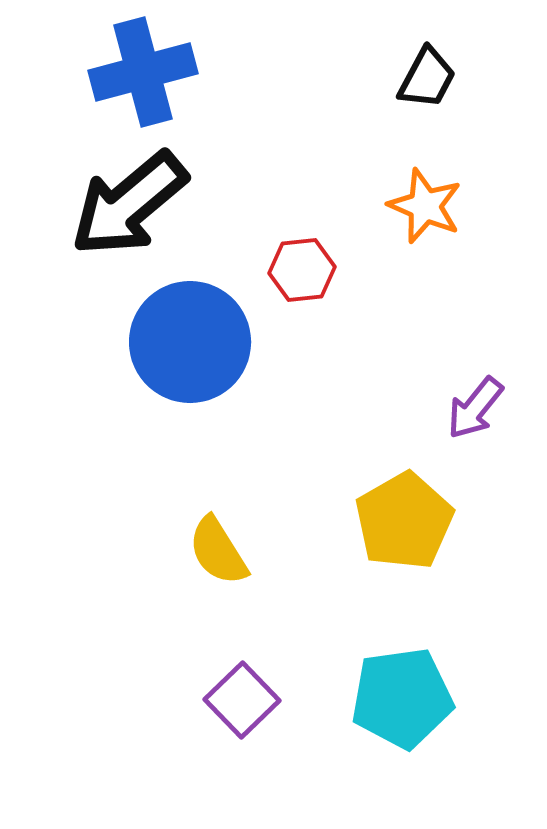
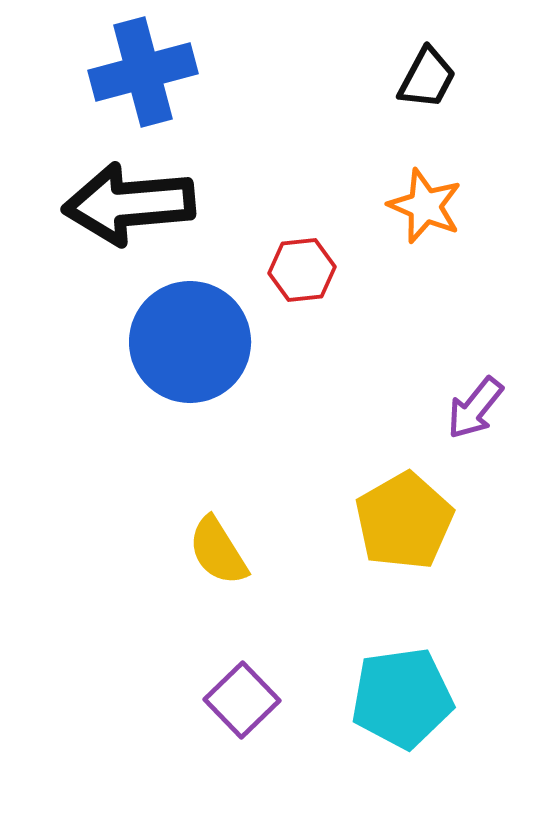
black arrow: rotated 35 degrees clockwise
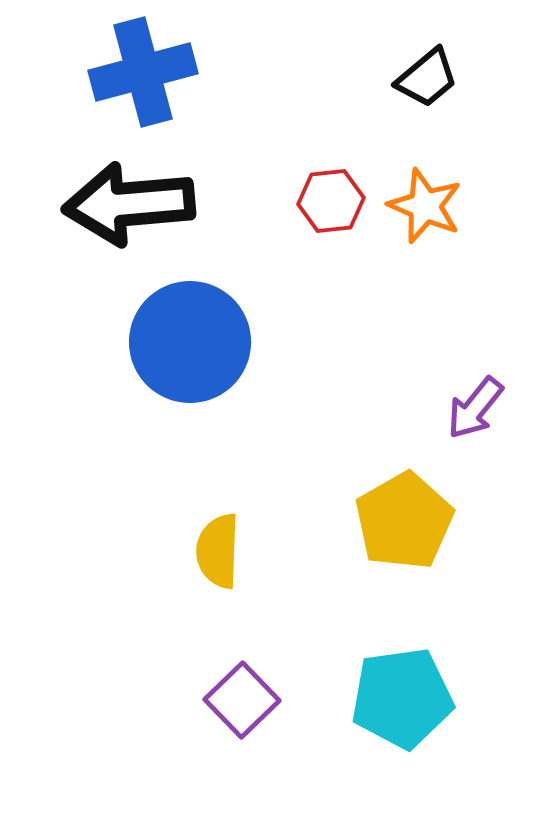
black trapezoid: rotated 22 degrees clockwise
red hexagon: moved 29 px right, 69 px up
yellow semicircle: rotated 34 degrees clockwise
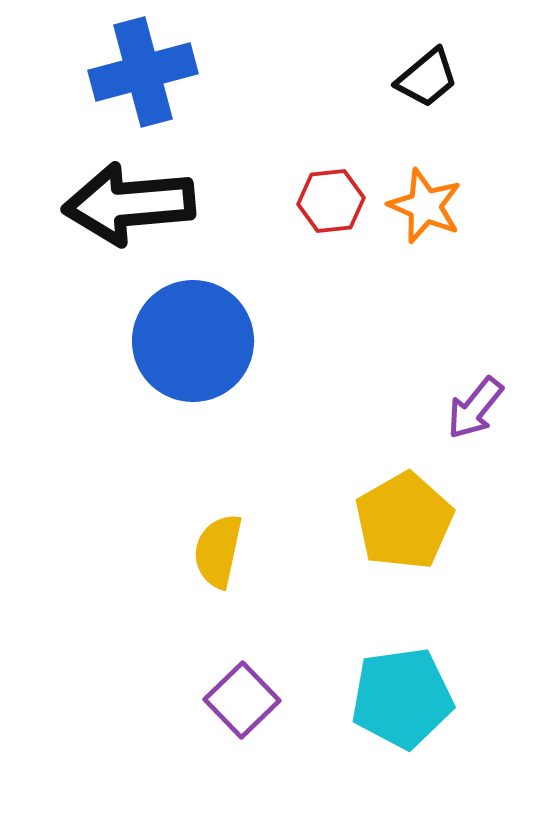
blue circle: moved 3 px right, 1 px up
yellow semicircle: rotated 10 degrees clockwise
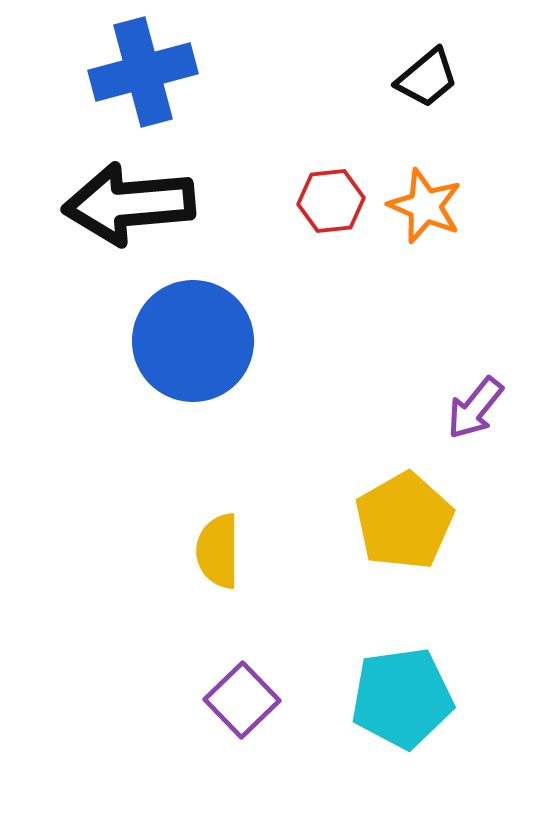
yellow semicircle: rotated 12 degrees counterclockwise
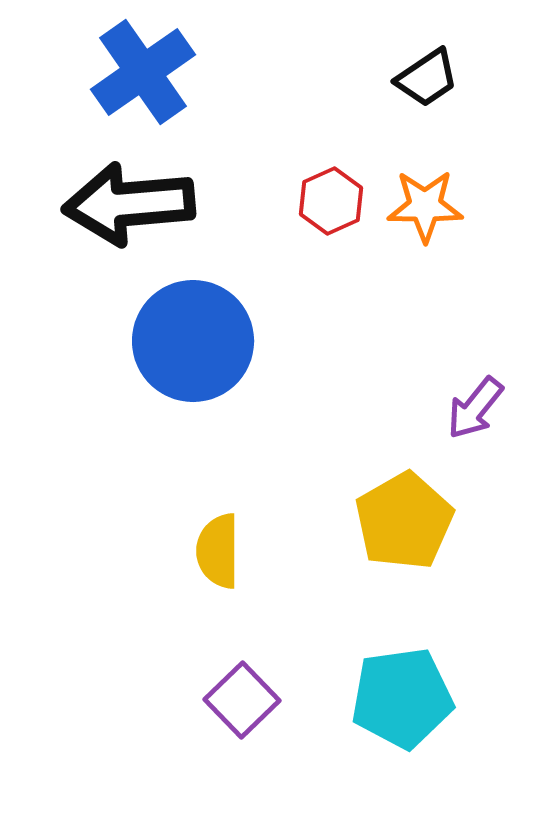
blue cross: rotated 20 degrees counterclockwise
black trapezoid: rotated 6 degrees clockwise
red hexagon: rotated 18 degrees counterclockwise
orange star: rotated 22 degrees counterclockwise
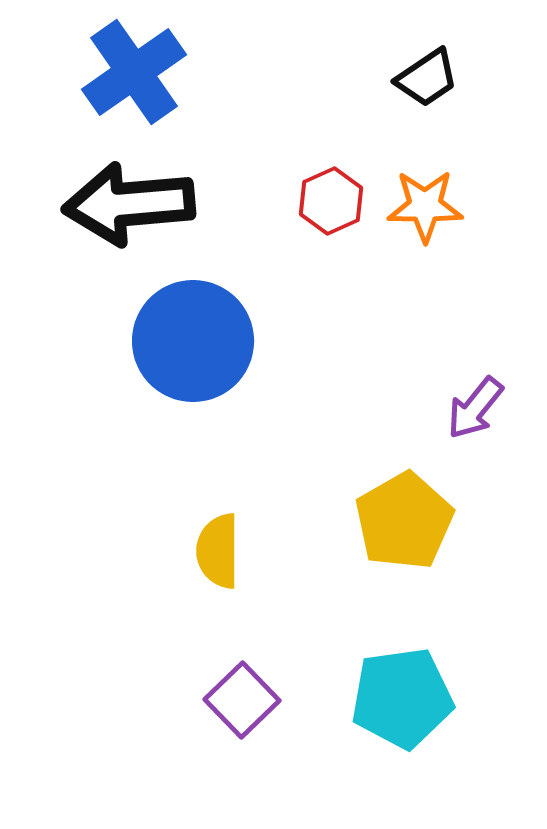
blue cross: moved 9 px left
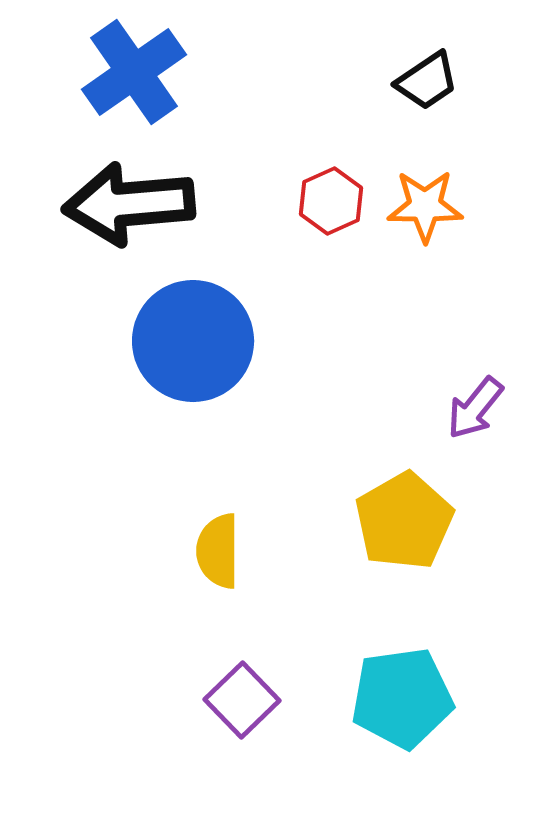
black trapezoid: moved 3 px down
